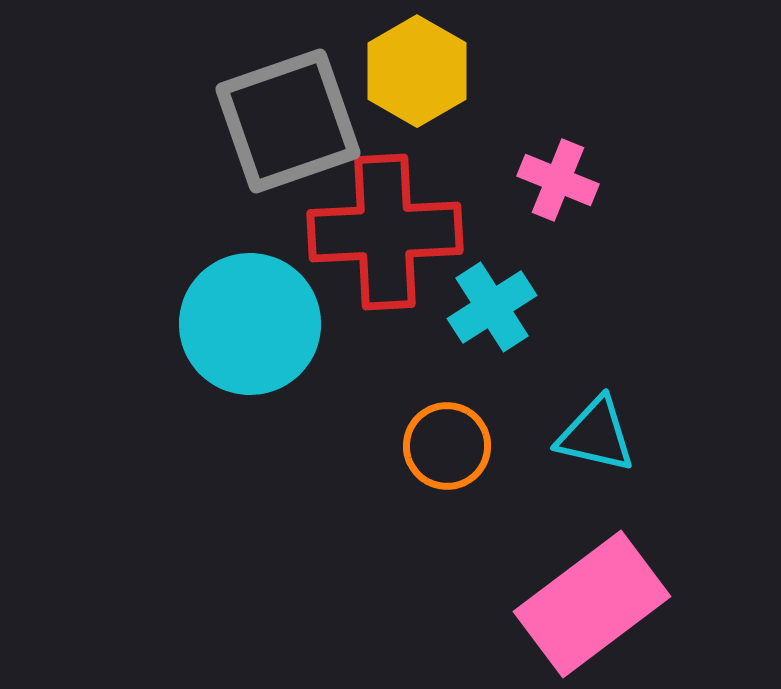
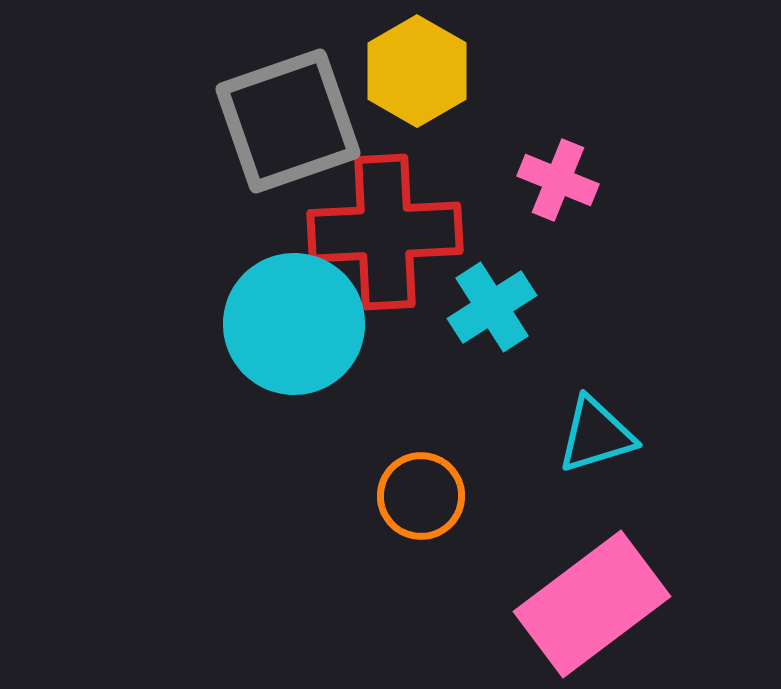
cyan circle: moved 44 px right
cyan triangle: rotated 30 degrees counterclockwise
orange circle: moved 26 px left, 50 px down
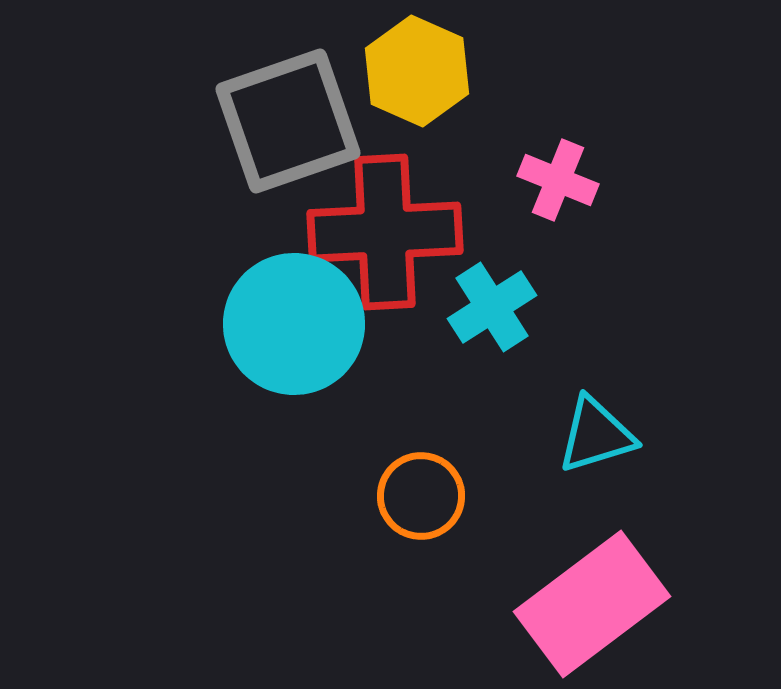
yellow hexagon: rotated 6 degrees counterclockwise
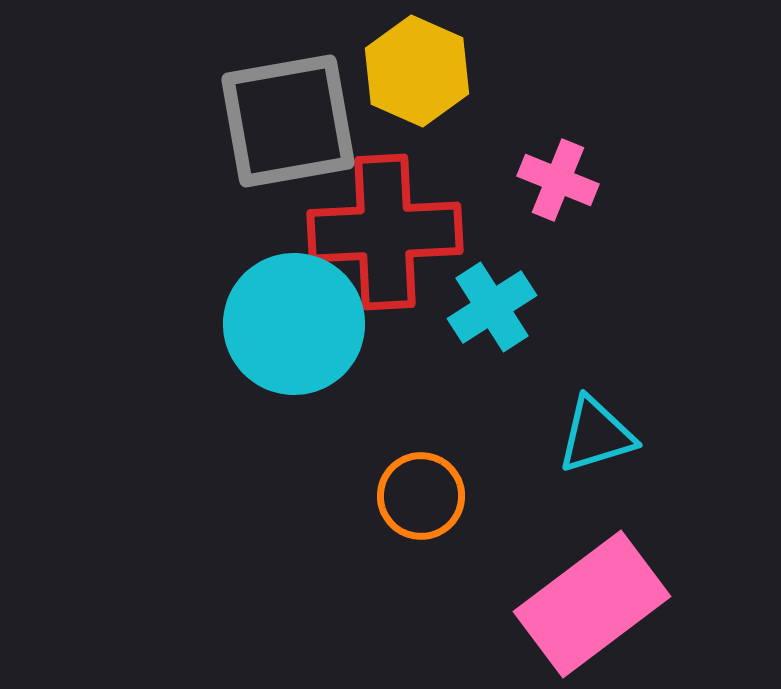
gray square: rotated 9 degrees clockwise
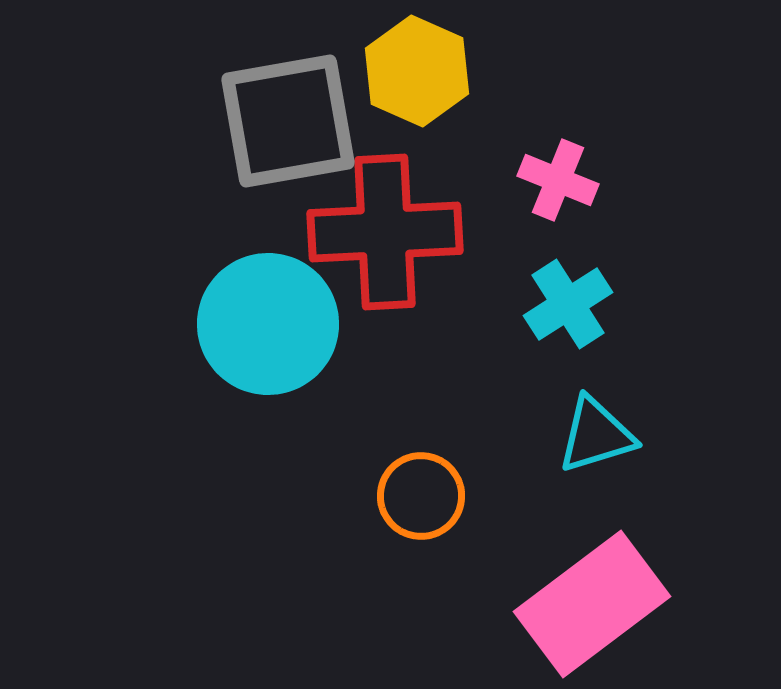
cyan cross: moved 76 px right, 3 px up
cyan circle: moved 26 px left
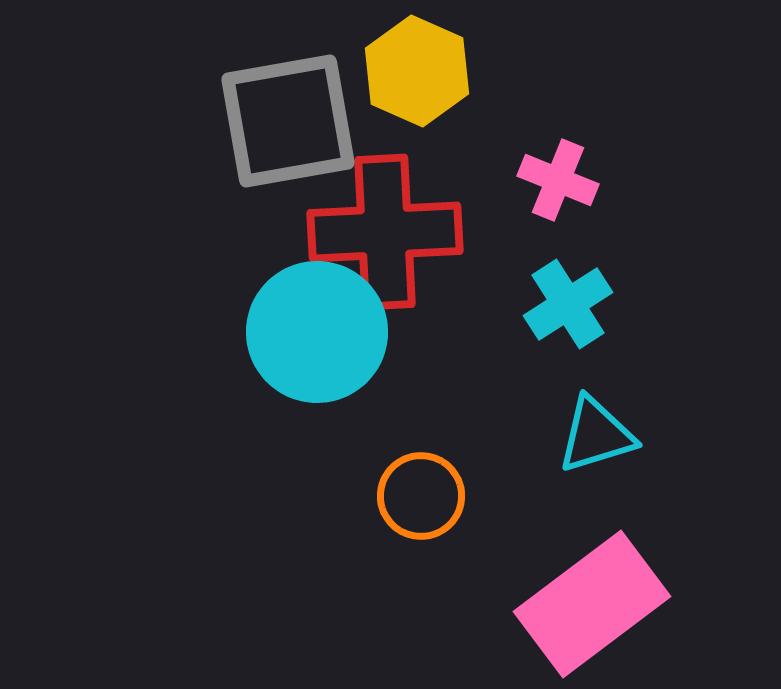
cyan circle: moved 49 px right, 8 px down
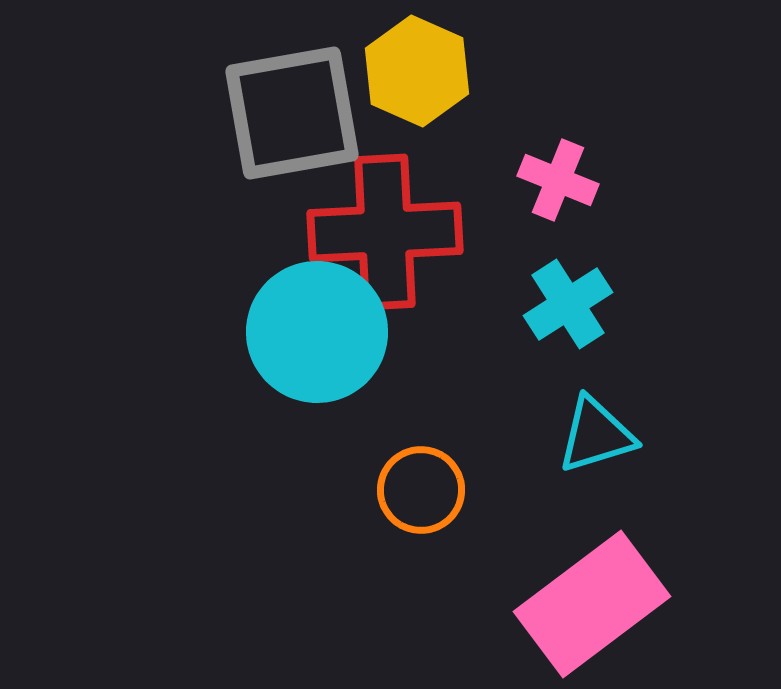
gray square: moved 4 px right, 8 px up
orange circle: moved 6 px up
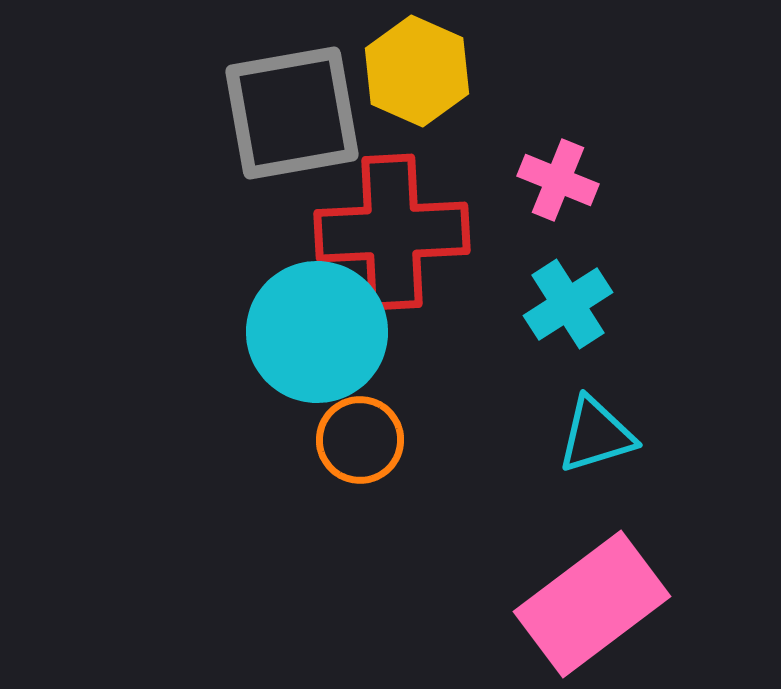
red cross: moved 7 px right
orange circle: moved 61 px left, 50 px up
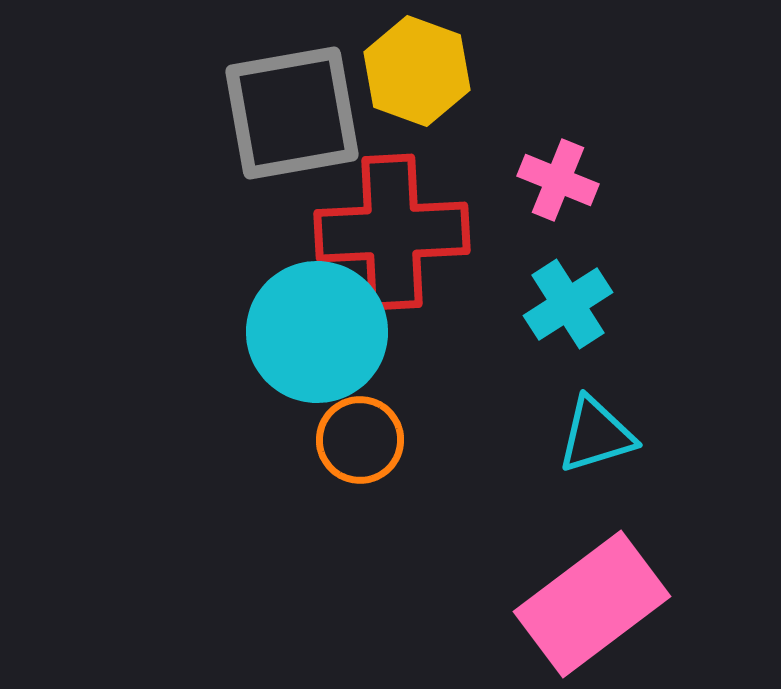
yellow hexagon: rotated 4 degrees counterclockwise
